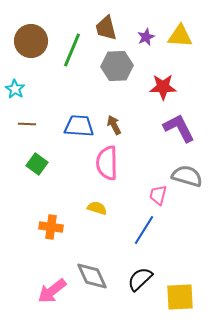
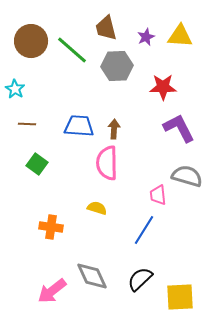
green line: rotated 72 degrees counterclockwise
brown arrow: moved 4 px down; rotated 30 degrees clockwise
pink trapezoid: rotated 20 degrees counterclockwise
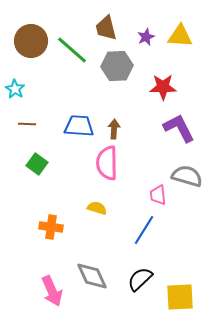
pink arrow: rotated 76 degrees counterclockwise
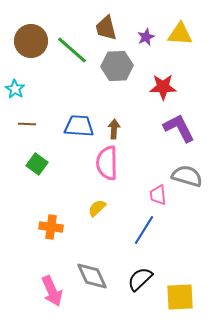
yellow triangle: moved 2 px up
yellow semicircle: rotated 60 degrees counterclockwise
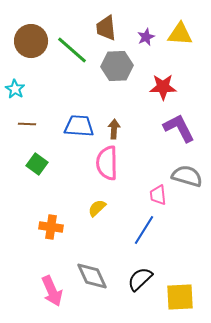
brown trapezoid: rotated 8 degrees clockwise
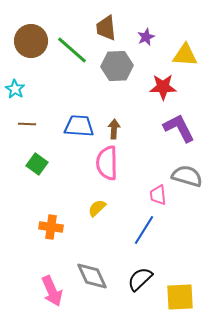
yellow triangle: moved 5 px right, 21 px down
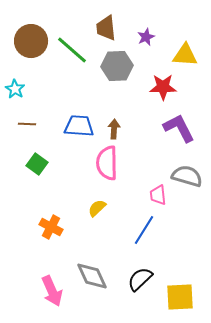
orange cross: rotated 20 degrees clockwise
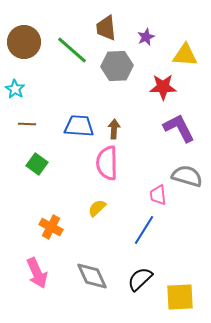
brown circle: moved 7 px left, 1 px down
pink arrow: moved 15 px left, 18 px up
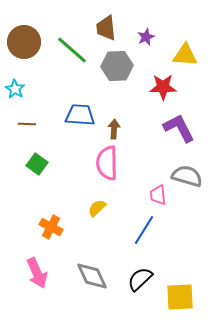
blue trapezoid: moved 1 px right, 11 px up
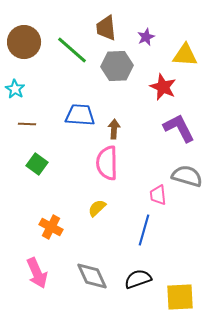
red star: rotated 24 degrees clockwise
blue line: rotated 16 degrees counterclockwise
black semicircle: moved 2 px left; rotated 24 degrees clockwise
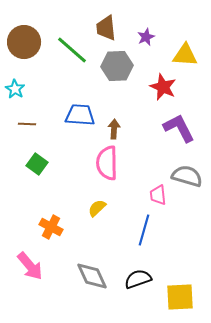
pink arrow: moved 7 px left, 7 px up; rotated 16 degrees counterclockwise
